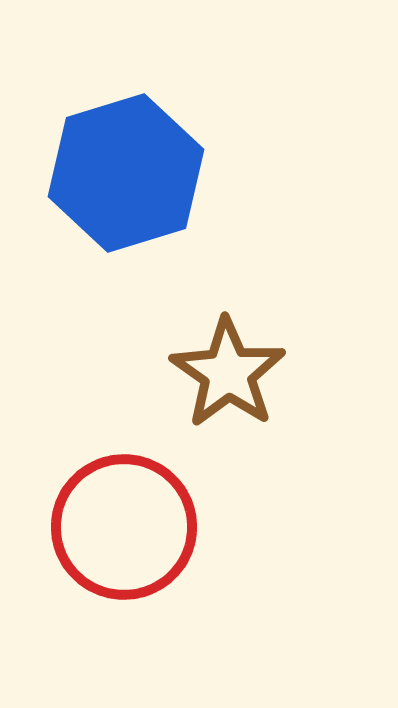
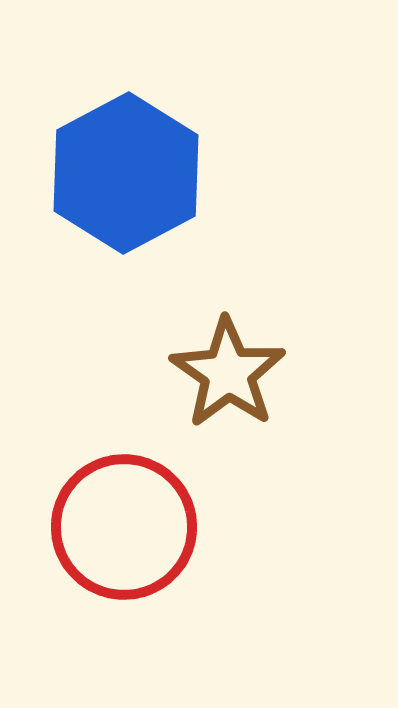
blue hexagon: rotated 11 degrees counterclockwise
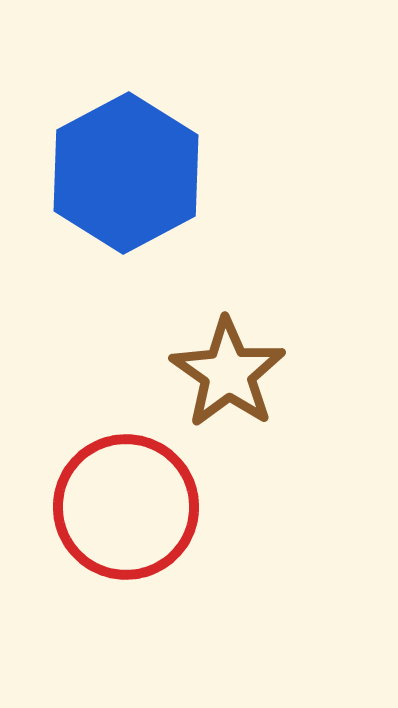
red circle: moved 2 px right, 20 px up
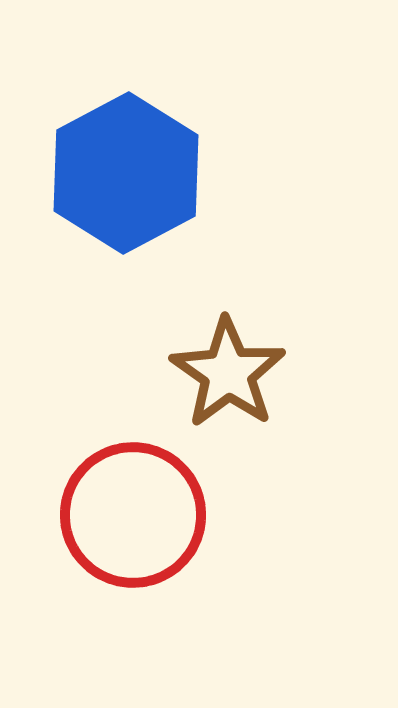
red circle: moved 7 px right, 8 px down
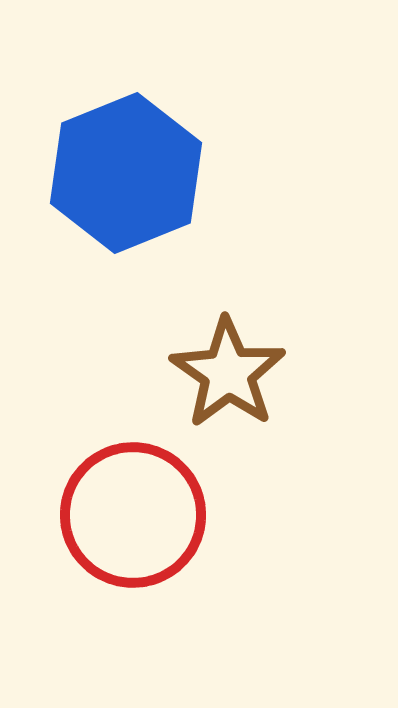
blue hexagon: rotated 6 degrees clockwise
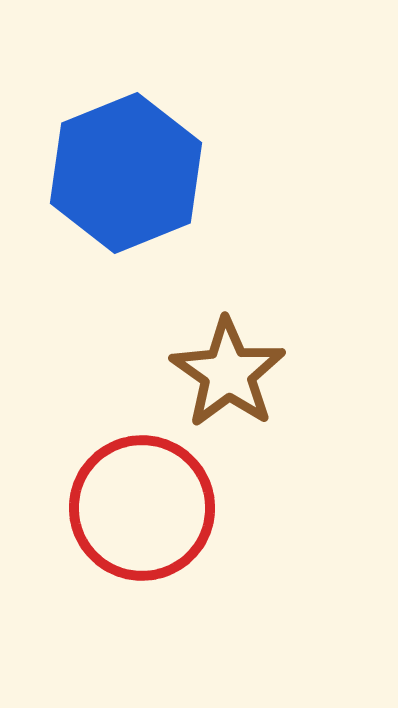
red circle: moved 9 px right, 7 px up
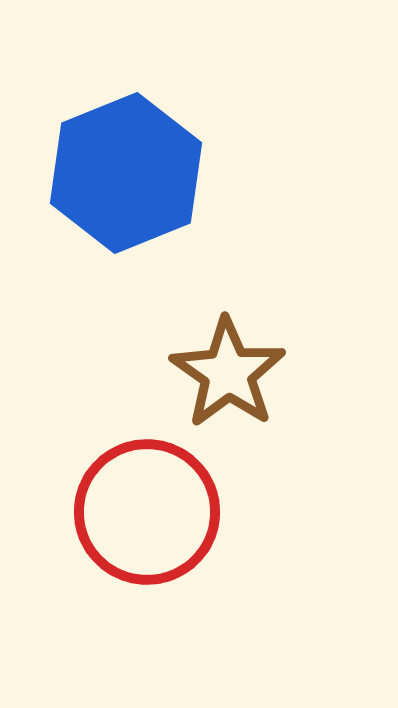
red circle: moved 5 px right, 4 px down
